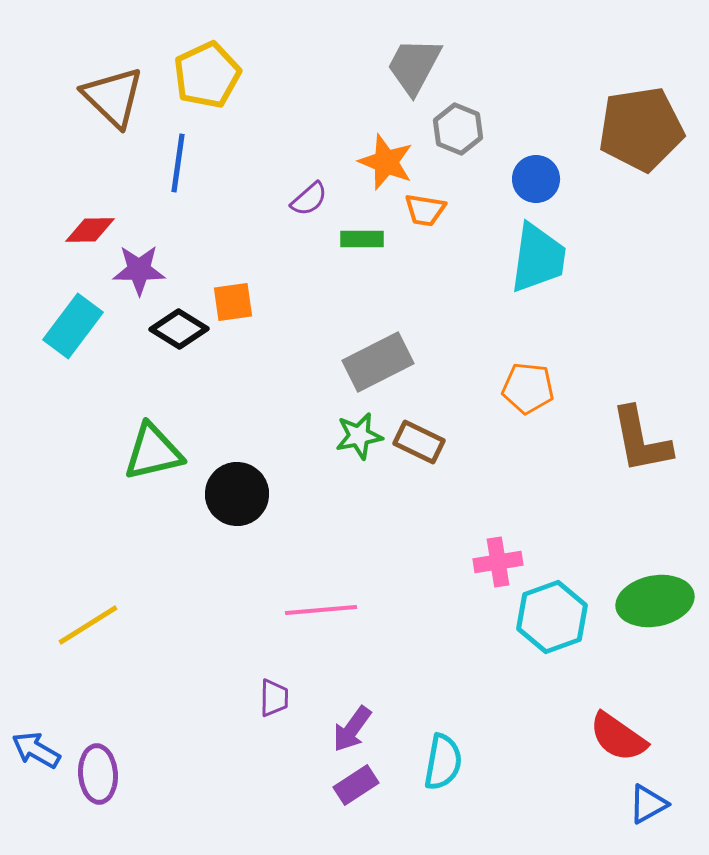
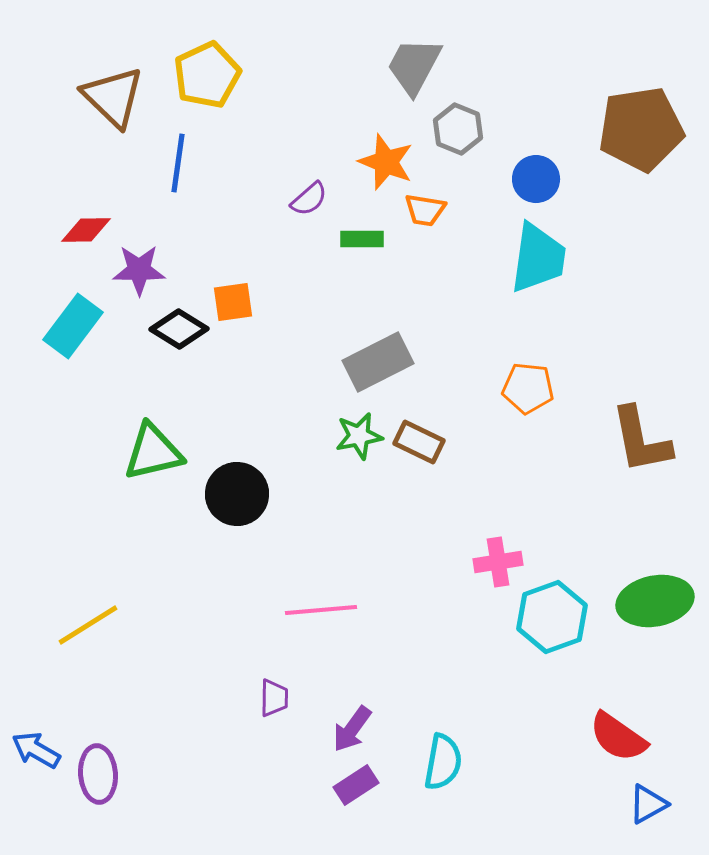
red diamond: moved 4 px left
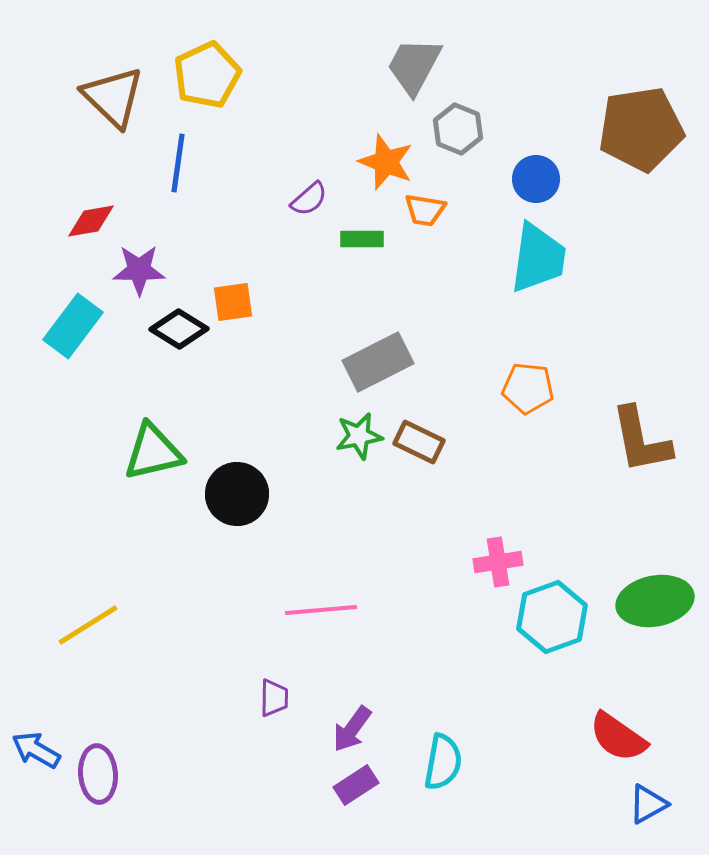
red diamond: moved 5 px right, 9 px up; rotated 9 degrees counterclockwise
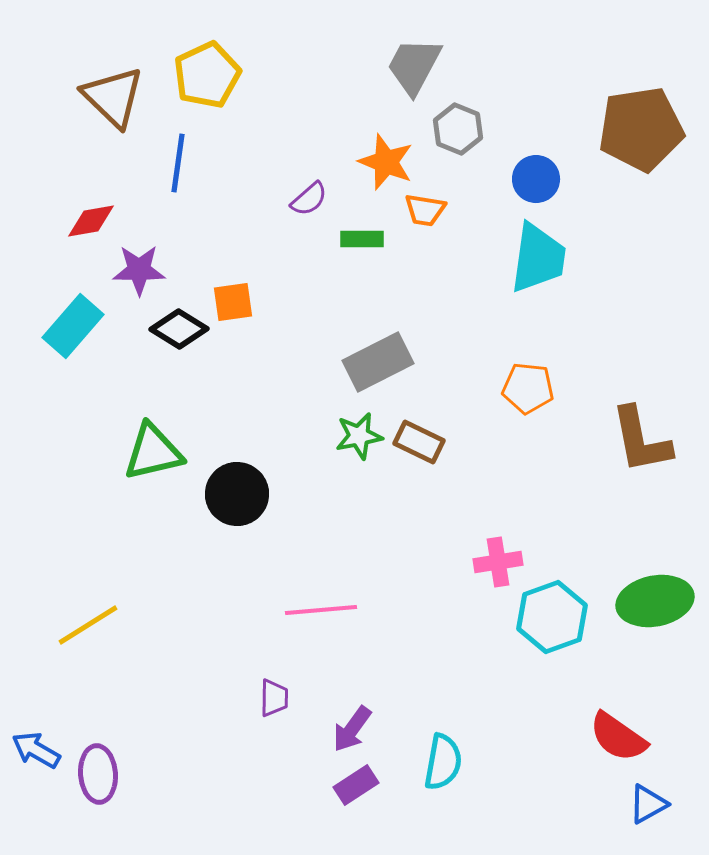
cyan rectangle: rotated 4 degrees clockwise
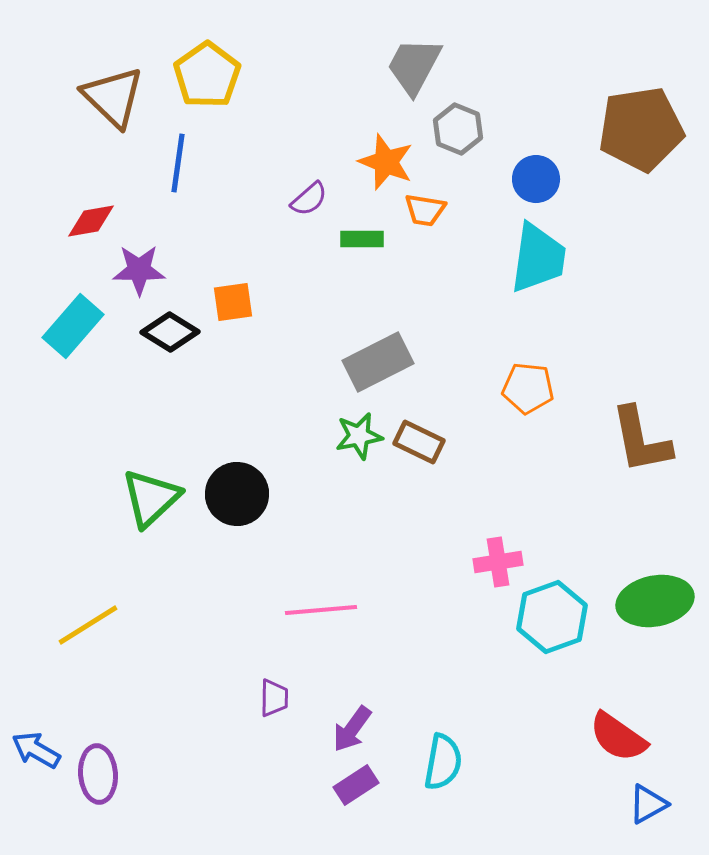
yellow pentagon: rotated 10 degrees counterclockwise
black diamond: moved 9 px left, 3 px down
green triangle: moved 2 px left, 46 px down; rotated 30 degrees counterclockwise
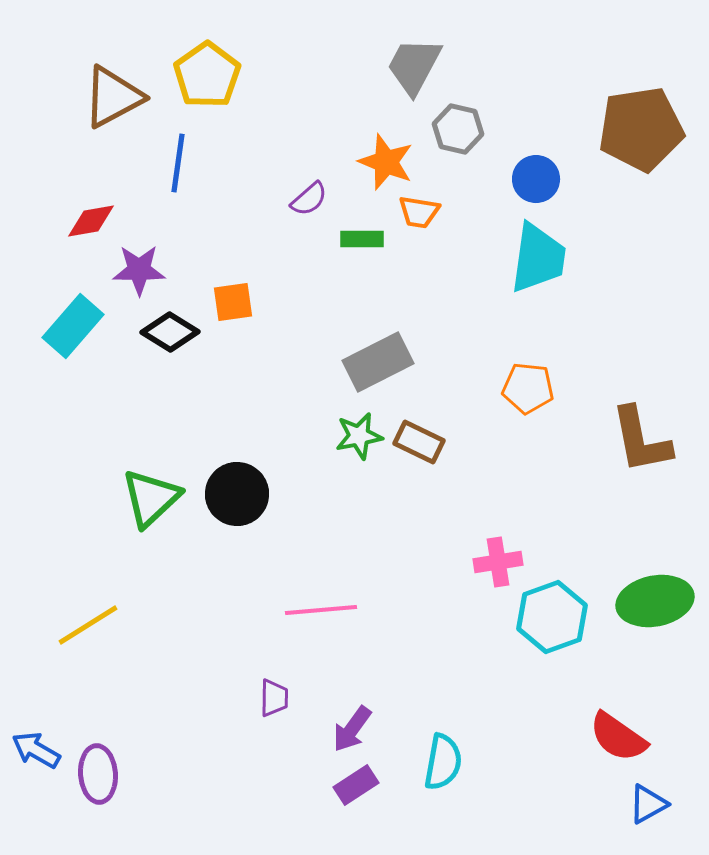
brown triangle: rotated 48 degrees clockwise
gray hexagon: rotated 9 degrees counterclockwise
orange trapezoid: moved 6 px left, 2 px down
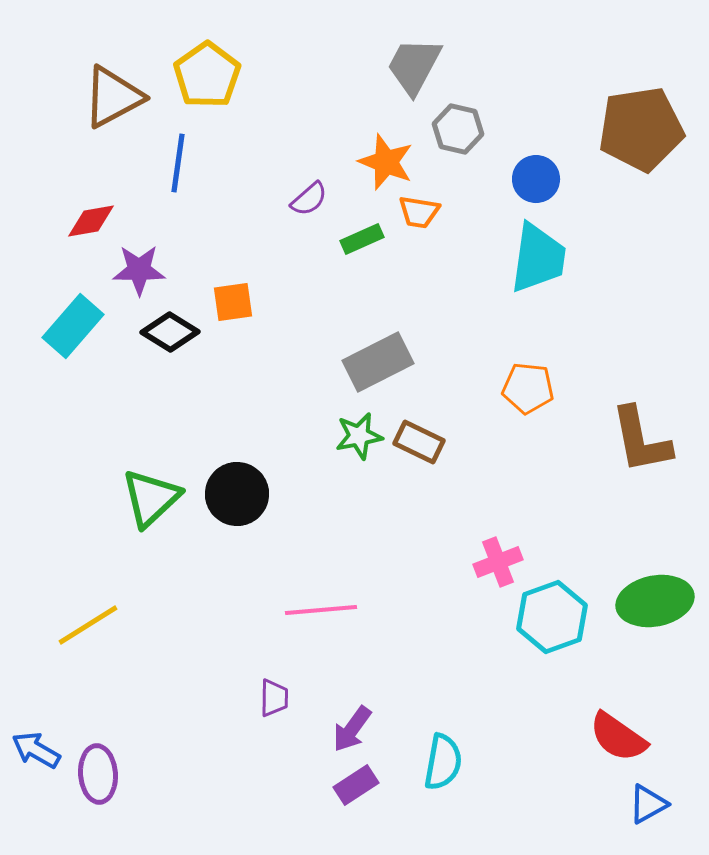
green rectangle: rotated 24 degrees counterclockwise
pink cross: rotated 12 degrees counterclockwise
